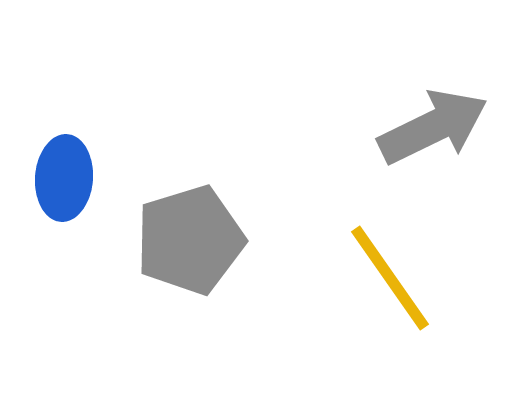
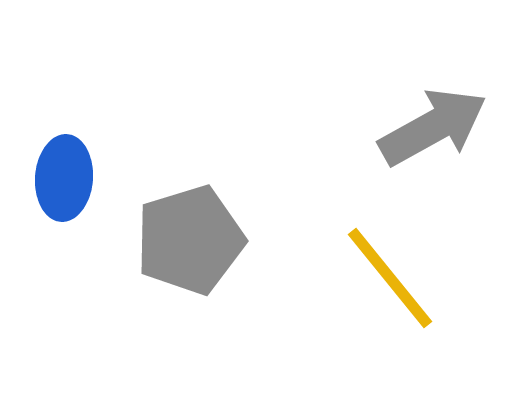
gray arrow: rotated 3 degrees counterclockwise
yellow line: rotated 4 degrees counterclockwise
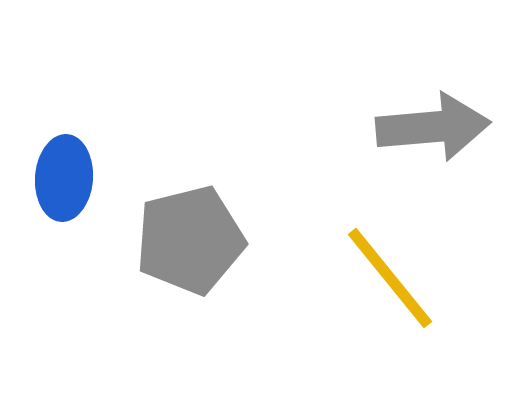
gray arrow: rotated 24 degrees clockwise
gray pentagon: rotated 3 degrees clockwise
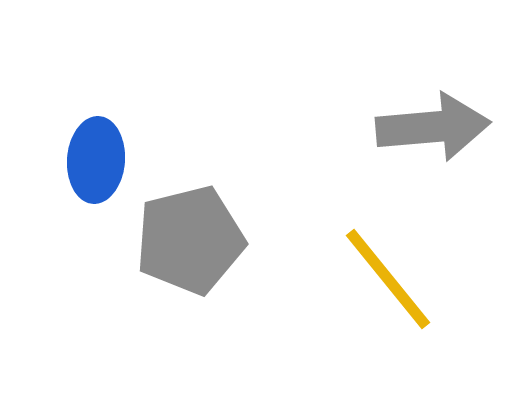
blue ellipse: moved 32 px right, 18 px up
yellow line: moved 2 px left, 1 px down
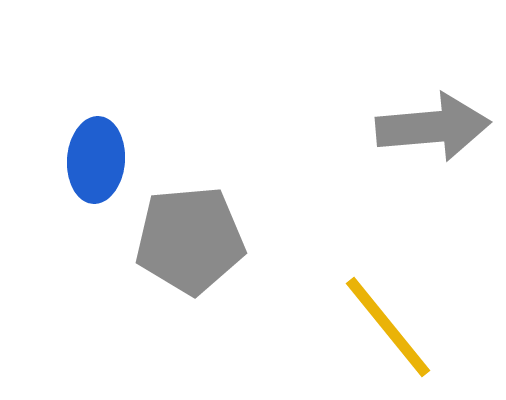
gray pentagon: rotated 9 degrees clockwise
yellow line: moved 48 px down
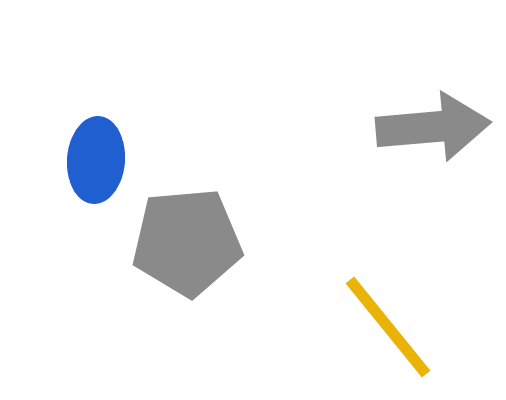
gray pentagon: moved 3 px left, 2 px down
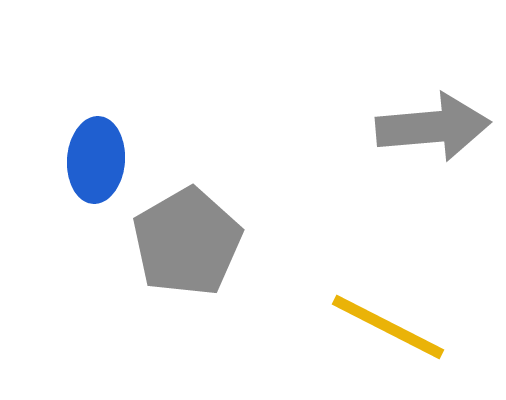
gray pentagon: rotated 25 degrees counterclockwise
yellow line: rotated 24 degrees counterclockwise
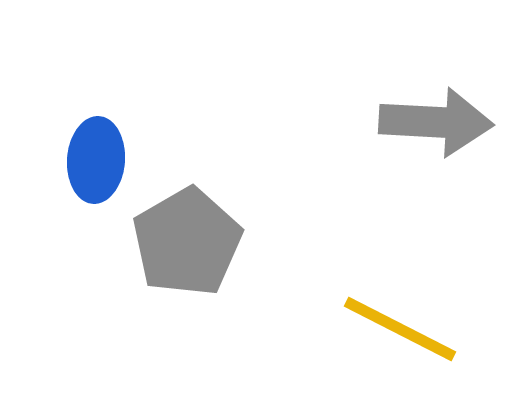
gray arrow: moved 3 px right, 5 px up; rotated 8 degrees clockwise
yellow line: moved 12 px right, 2 px down
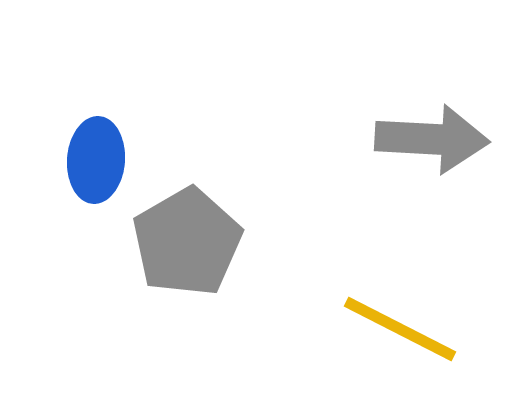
gray arrow: moved 4 px left, 17 px down
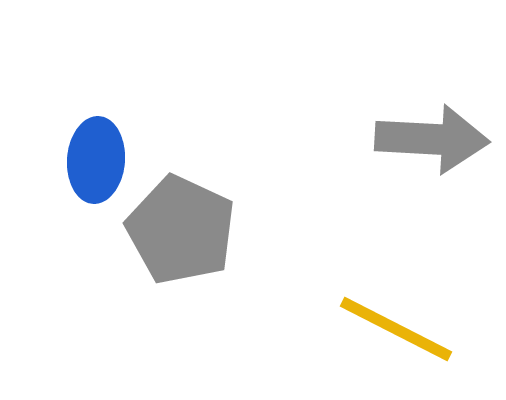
gray pentagon: moved 6 px left, 12 px up; rotated 17 degrees counterclockwise
yellow line: moved 4 px left
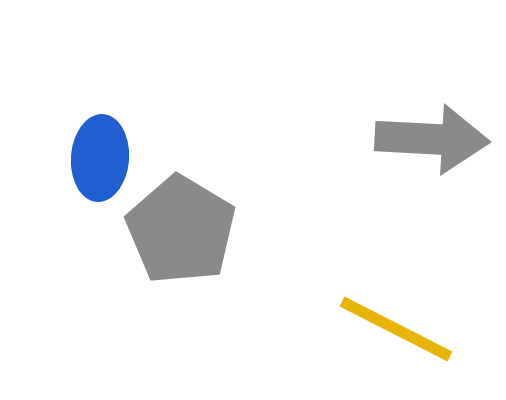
blue ellipse: moved 4 px right, 2 px up
gray pentagon: rotated 6 degrees clockwise
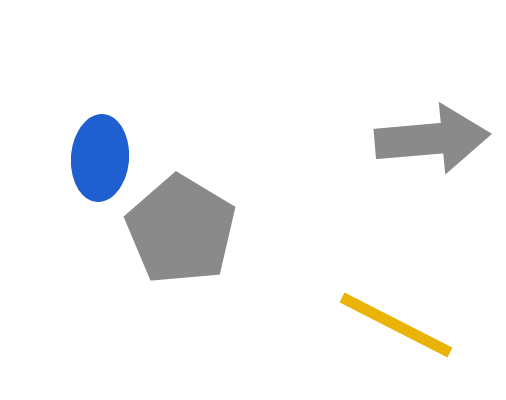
gray arrow: rotated 8 degrees counterclockwise
yellow line: moved 4 px up
